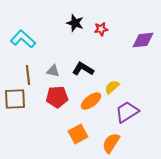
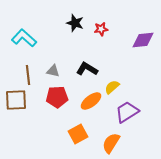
cyan L-shape: moved 1 px right, 1 px up
black L-shape: moved 4 px right
brown square: moved 1 px right, 1 px down
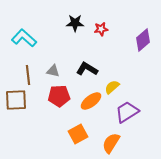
black star: rotated 18 degrees counterclockwise
purple diamond: rotated 35 degrees counterclockwise
red pentagon: moved 2 px right, 1 px up
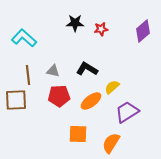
purple diamond: moved 9 px up
orange square: rotated 30 degrees clockwise
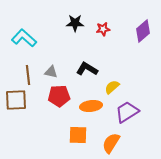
red star: moved 2 px right
gray triangle: moved 2 px left, 1 px down
orange ellipse: moved 5 px down; rotated 30 degrees clockwise
orange square: moved 1 px down
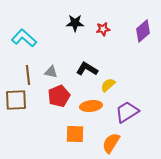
yellow semicircle: moved 4 px left, 2 px up
red pentagon: rotated 20 degrees counterclockwise
orange square: moved 3 px left, 1 px up
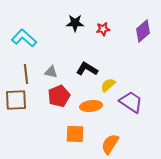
brown line: moved 2 px left, 1 px up
purple trapezoid: moved 4 px right, 10 px up; rotated 65 degrees clockwise
orange semicircle: moved 1 px left, 1 px down
